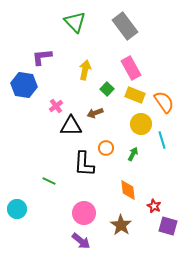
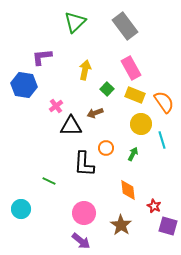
green triangle: rotated 30 degrees clockwise
cyan circle: moved 4 px right
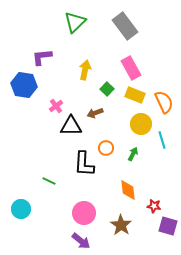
orange semicircle: rotated 10 degrees clockwise
red star: rotated 16 degrees counterclockwise
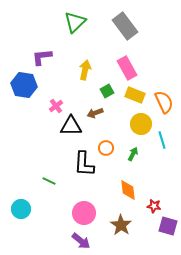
pink rectangle: moved 4 px left
green square: moved 2 px down; rotated 16 degrees clockwise
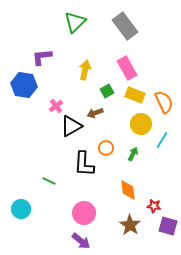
black triangle: rotated 30 degrees counterclockwise
cyan line: rotated 48 degrees clockwise
brown star: moved 9 px right
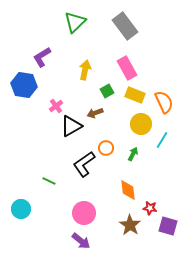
purple L-shape: rotated 25 degrees counterclockwise
black L-shape: rotated 52 degrees clockwise
red star: moved 4 px left, 2 px down
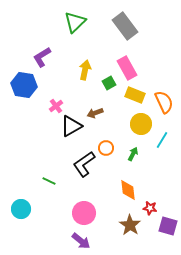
green square: moved 2 px right, 8 px up
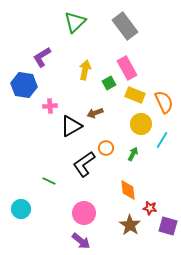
pink cross: moved 6 px left; rotated 32 degrees clockwise
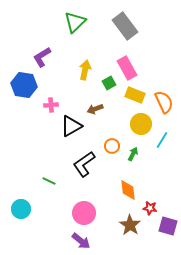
pink cross: moved 1 px right, 1 px up
brown arrow: moved 4 px up
orange circle: moved 6 px right, 2 px up
